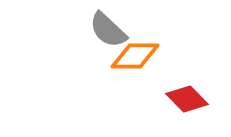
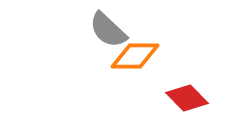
red diamond: moved 1 px up
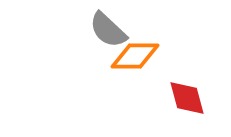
red diamond: rotated 30 degrees clockwise
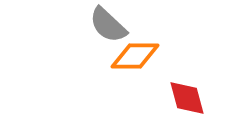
gray semicircle: moved 5 px up
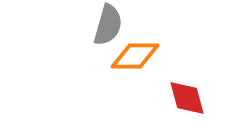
gray semicircle: rotated 117 degrees counterclockwise
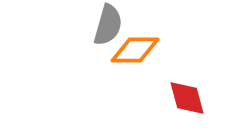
orange diamond: moved 6 px up
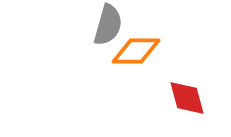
orange diamond: moved 1 px right, 1 px down
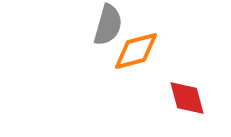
orange diamond: rotated 15 degrees counterclockwise
